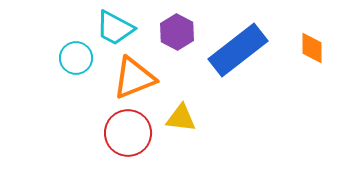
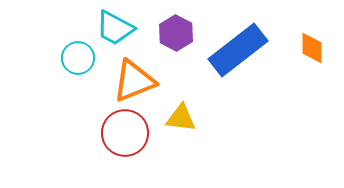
purple hexagon: moved 1 px left, 1 px down
cyan circle: moved 2 px right
orange triangle: moved 3 px down
red circle: moved 3 px left
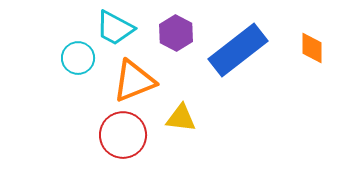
red circle: moved 2 px left, 2 px down
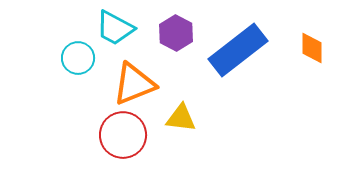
orange triangle: moved 3 px down
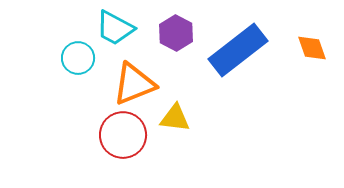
orange diamond: rotated 20 degrees counterclockwise
yellow triangle: moved 6 px left
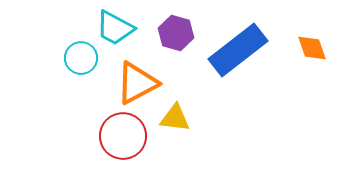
purple hexagon: rotated 12 degrees counterclockwise
cyan circle: moved 3 px right
orange triangle: moved 3 px right, 1 px up; rotated 6 degrees counterclockwise
red circle: moved 1 px down
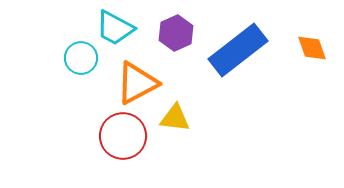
purple hexagon: rotated 20 degrees clockwise
